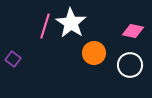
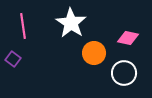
pink line: moved 22 px left; rotated 25 degrees counterclockwise
pink diamond: moved 5 px left, 7 px down
white circle: moved 6 px left, 8 px down
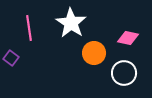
pink line: moved 6 px right, 2 px down
purple square: moved 2 px left, 1 px up
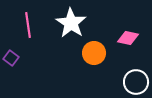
pink line: moved 1 px left, 3 px up
white circle: moved 12 px right, 9 px down
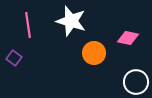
white star: moved 2 px up; rotated 16 degrees counterclockwise
purple square: moved 3 px right
